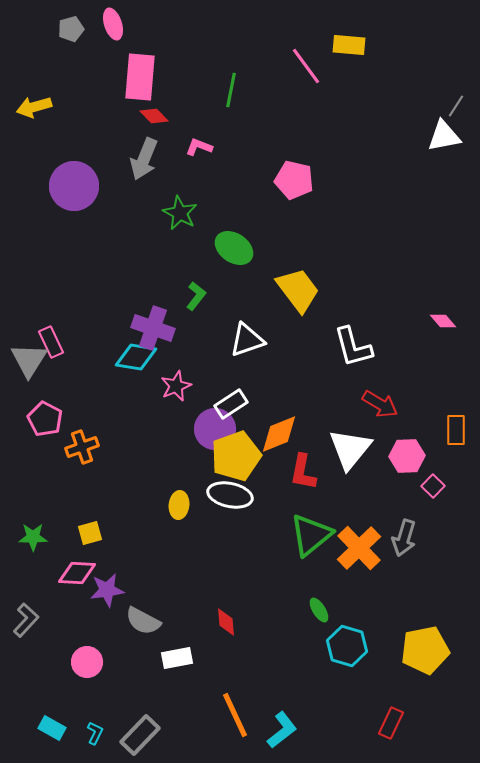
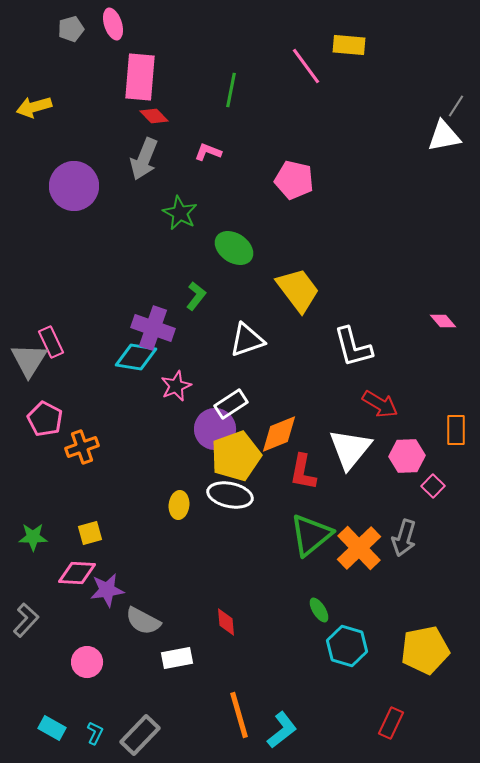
pink L-shape at (199, 147): moved 9 px right, 5 px down
orange line at (235, 715): moved 4 px right; rotated 9 degrees clockwise
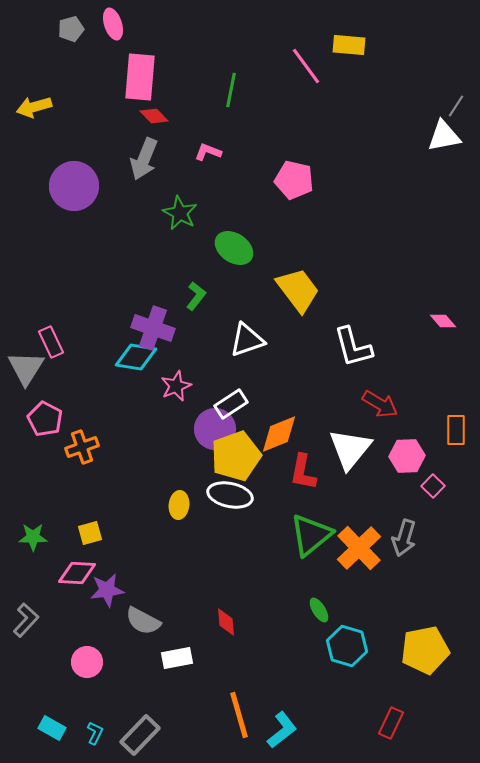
gray triangle at (29, 360): moved 3 px left, 8 px down
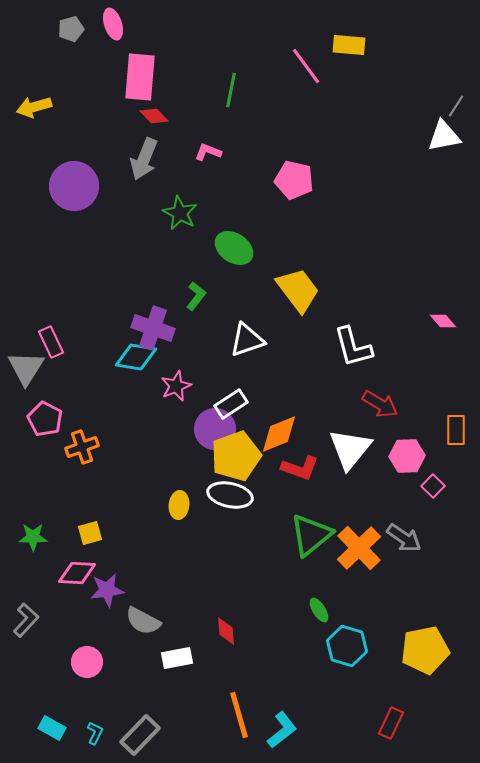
red L-shape at (303, 472): moved 3 px left, 4 px up; rotated 81 degrees counterclockwise
gray arrow at (404, 538): rotated 72 degrees counterclockwise
red diamond at (226, 622): moved 9 px down
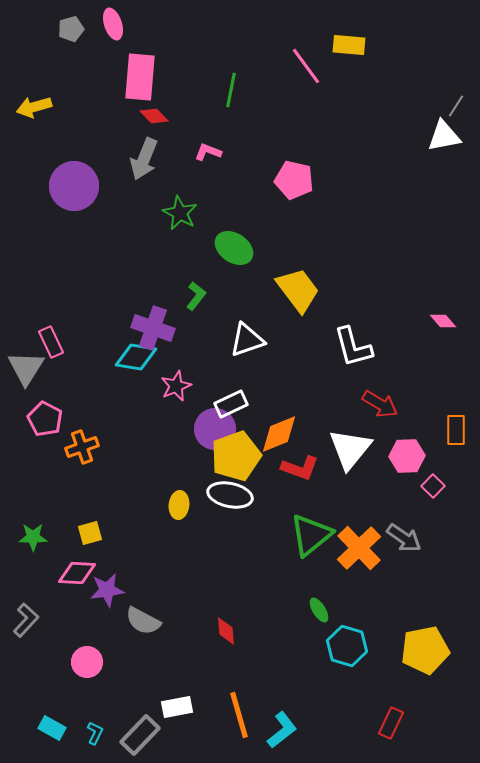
white rectangle at (231, 404): rotated 8 degrees clockwise
white rectangle at (177, 658): moved 49 px down
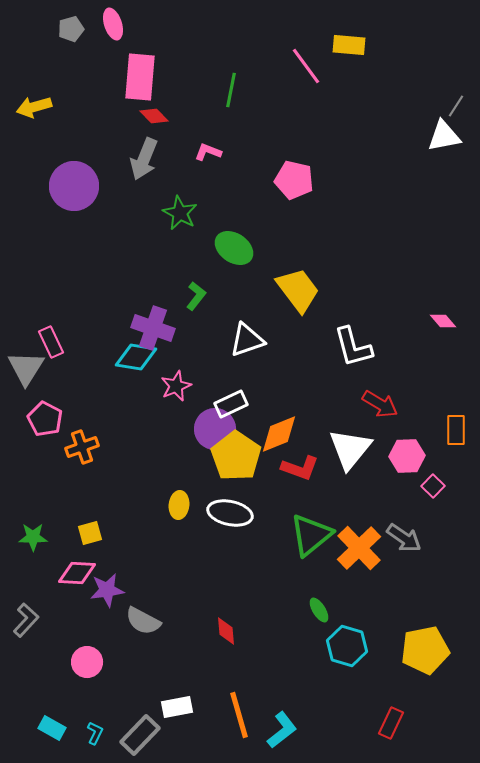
yellow pentagon at (236, 456): rotated 18 degrees counterclockwise
white ellipse at (230, 495): moved 18 px down
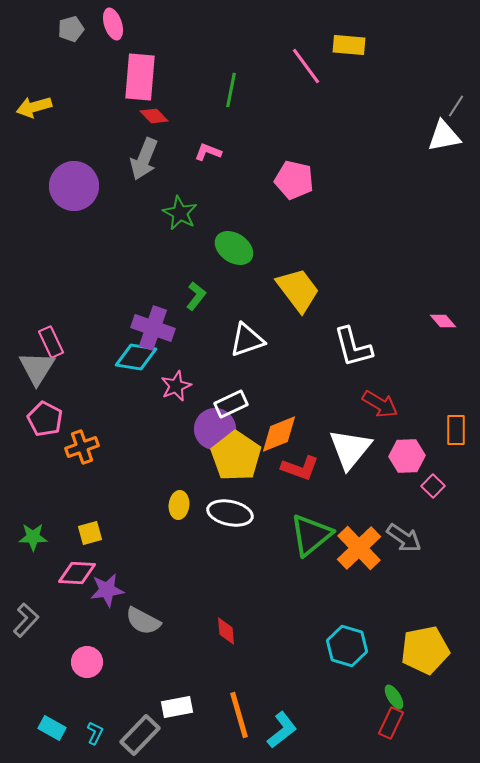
gray triangle at (26, 368): moved 11 px right
green ellipse at (319, 610): moved 75 px right, 87 px down
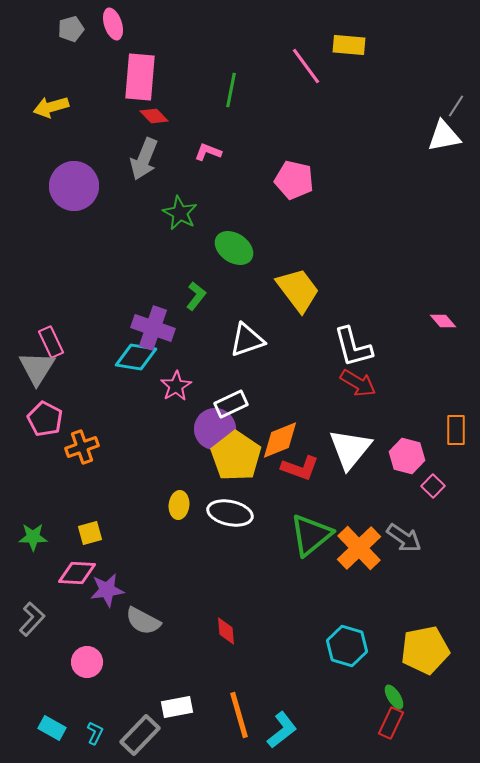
yellow arrow at (34, 107): moved 17 px right
pink star at (176, 386): rotated 8 degrees counterclockwise
red arrow at (380, 404): moved 22 px left, 21 px up
orange diamond at (279, 434): moved 1 px right, 6 px down
pink hexagon at (407, 456): rotated 16 degrees clockwise
gray L-shape at (26, 620): moved 6 px right, 1 px up
